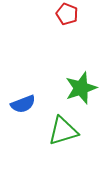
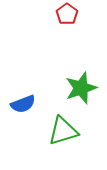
red pentagon: rotated 15 degrees clockwise
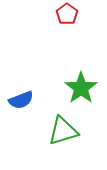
green star: rotated 16 degrees counterclockwise
blue semicircle: moved 2 px left, 4 px up
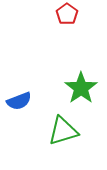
blue semicircle: moved 2 px left, 1 px down
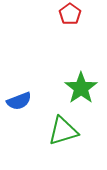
red pentagon: moved 3 px right
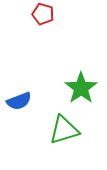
red pentagon: moved 27 px left; rotated 20 degrees counterclockwise
green triangle: moved 1 px right, 1 px up
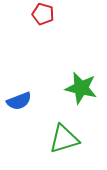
green star: rotated 24 degrees counterclockwise
green triangle: moved 9 px down
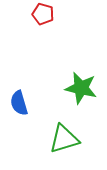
blue semicircle: moved 2 px down; rotated 95 degrees clockwise
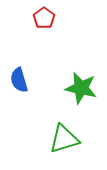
red pentagon: moved 1 px right, 4 px down; rotated 20 degrees clockwise
blue semicircle: moved 23 px up
